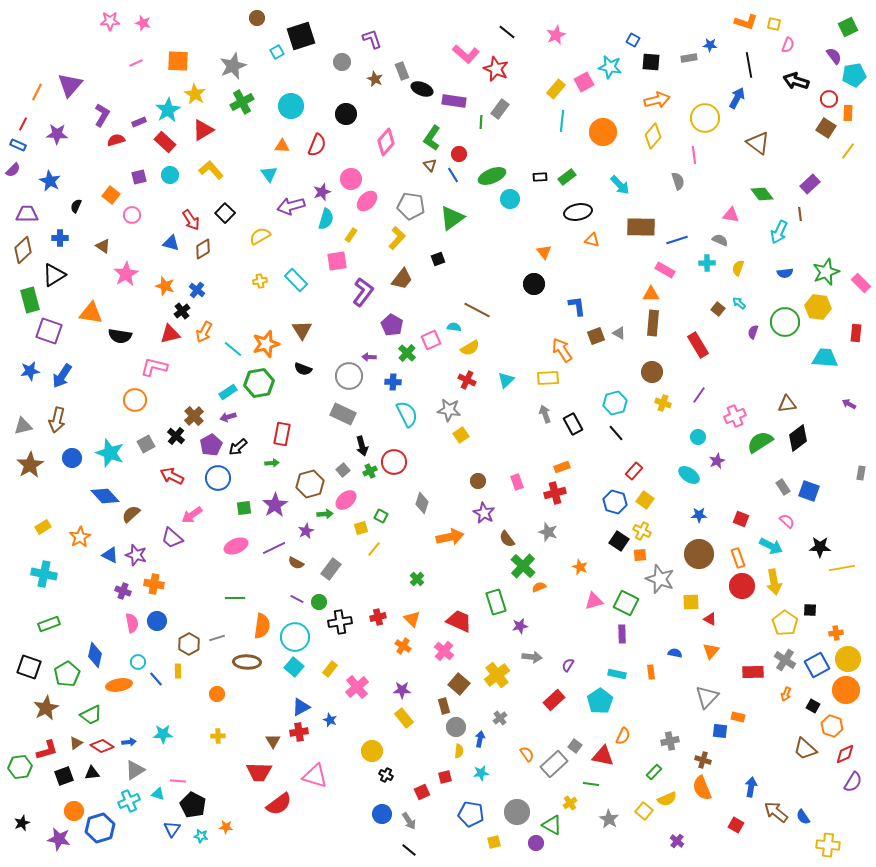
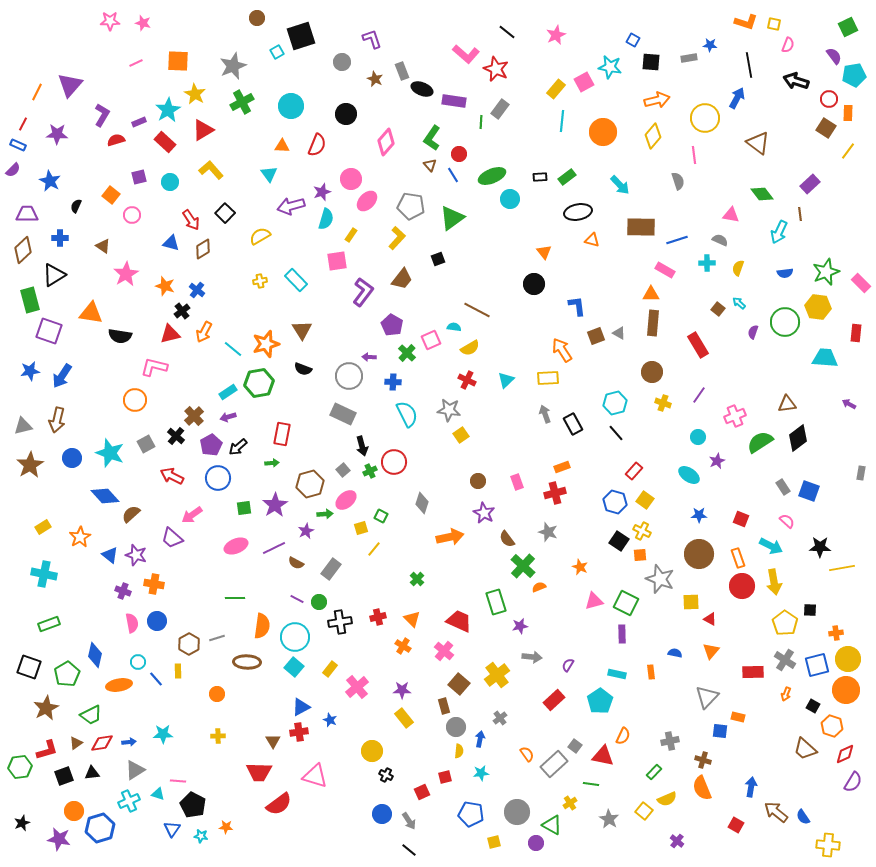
cyan circle at (170, 175): moved 7 px down
blue triangle at (110, 555): rotated 12 degrees clockwise
blue square at (817, 665): rotated 15 degrees clockwise
red diamond at (102, 746): moved 3 px up; rotated 40 degrees counterclockwise
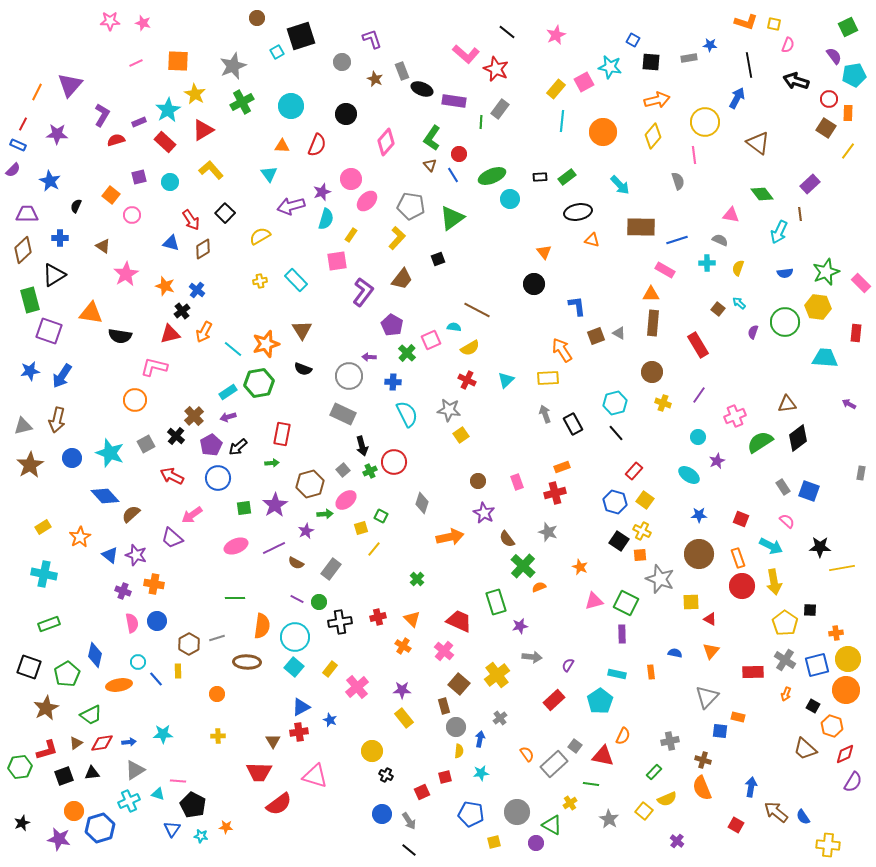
yellow circle at (705, 118): moved 4 px down
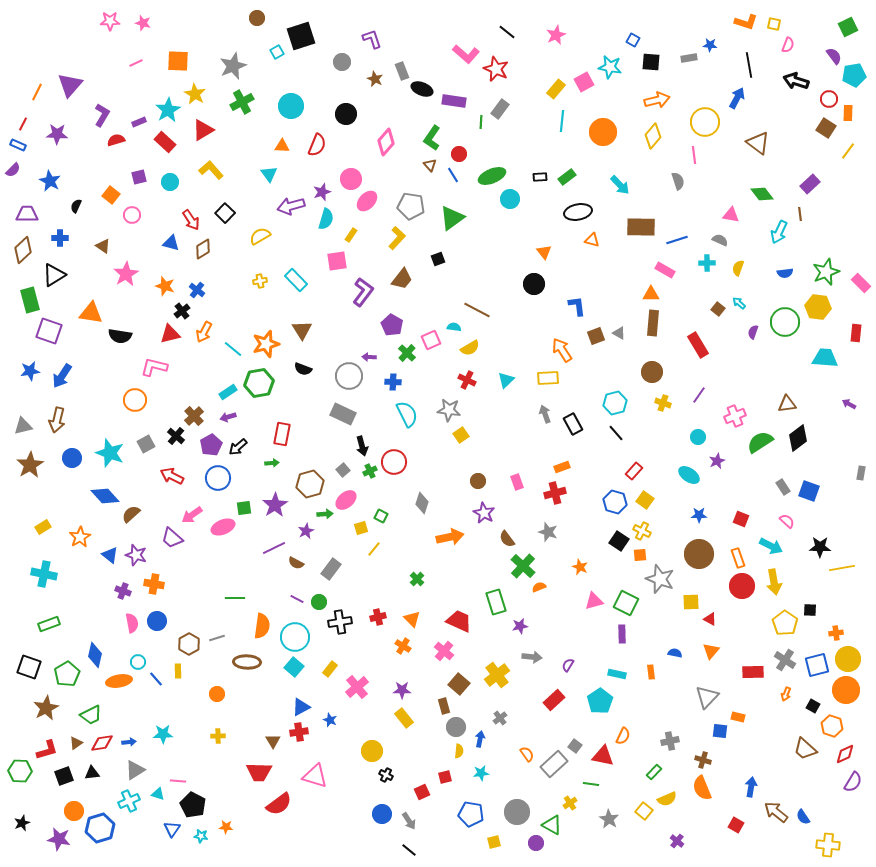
pink ellipse at (236, 546): moved 13 px left, 19 px up
orange ellipse at (119, 685): moved 4 px up
green hexagon at (20, 767): moved 4 px down; rotated 10 degrees clockwise
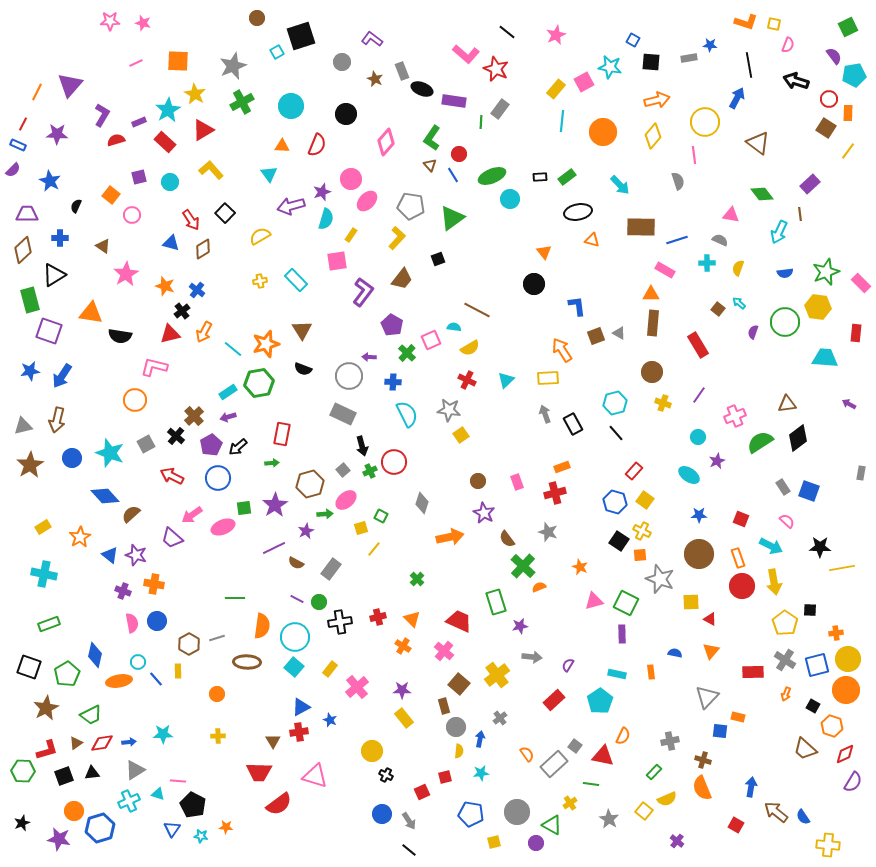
purple L-shape at (372, 39): rotated 35 degrees counterclockwise
green hexagon at (20, 771): moved 3 px right
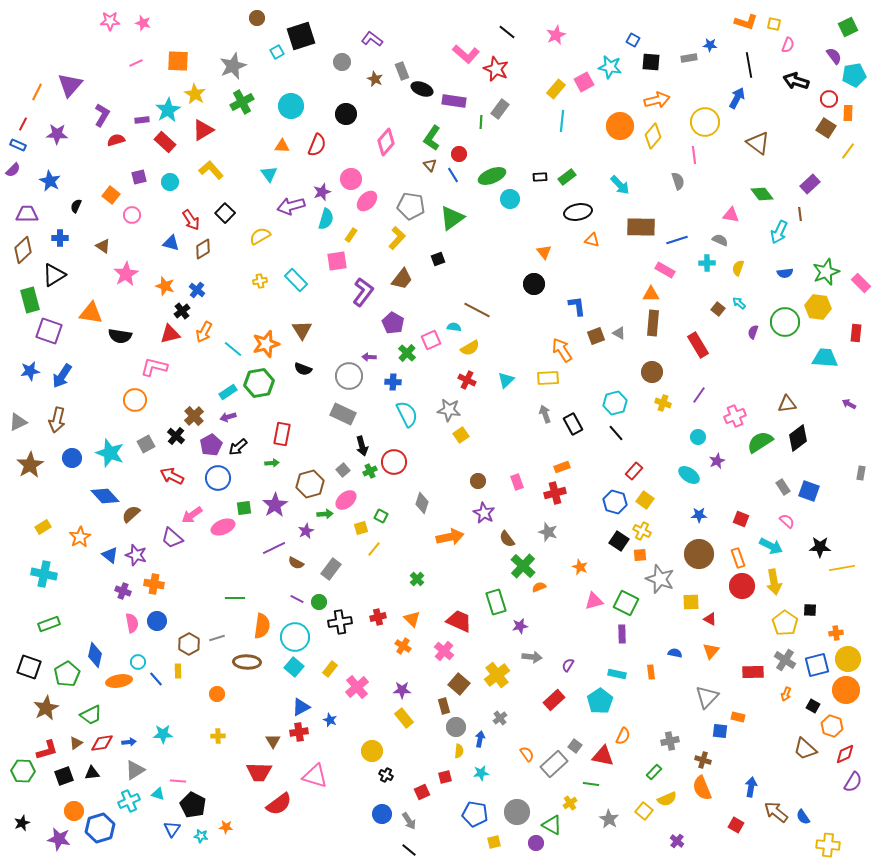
purple rectangle at (139, 122): moved 3 px right, 2 px up; rotated 16 degrees clockwise
orange circle at (603, 132): moved 17 px right, 6 px up
purple pentagon at (392, 325): moved 1 px right, 2 px up
gray triangle at (23, 426): moved 5 px left, 4 px up; rotated 12 degrees counterclockwise
blue pentagon at (471, 814): moved 4 px right
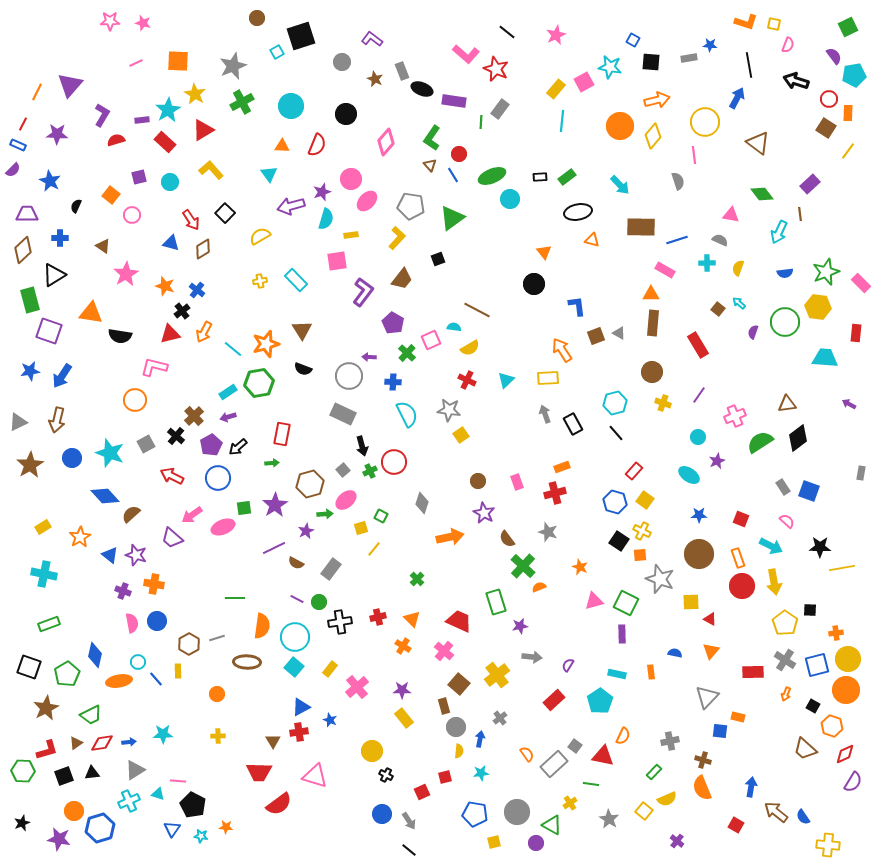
yellow rectangle at (351, 235): rotated 48 degrees clockwise
